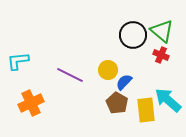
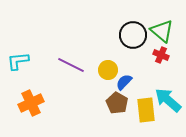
purple line: moved 1 px right, 10 px up
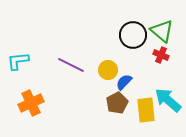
brown pentagon: rotated 15 degrees clockwise
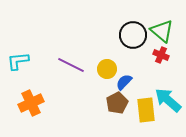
yellow circle: moved 1 px left, 1 px up
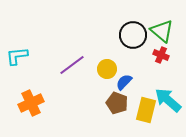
cyan L-shape: moved 1 px left, 5 px up
purple line: moved 1 px right; rotated 64 degrees counterclockwise
brown pentagon: rotated 25 degrees counterclockwise
yellow rectangle: rotated 20 degrees clockwise
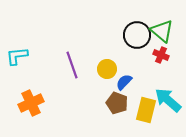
black circle: moved 4 px right
purple line: rotated 72 degrees counterclockwise
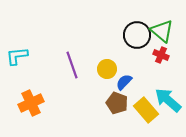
yellow rectangle: rotated 55 degrees counterclockwise
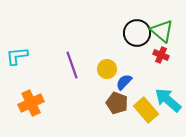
black circle: moved 2 px up
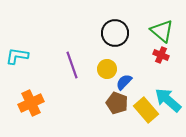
black circle: moved 22 px left
cyan L-shape: rotated 15 degrees clockwise
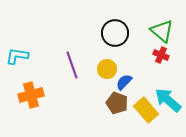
orange cross: moved 8 px up; rotated 10 degrees clockwise
